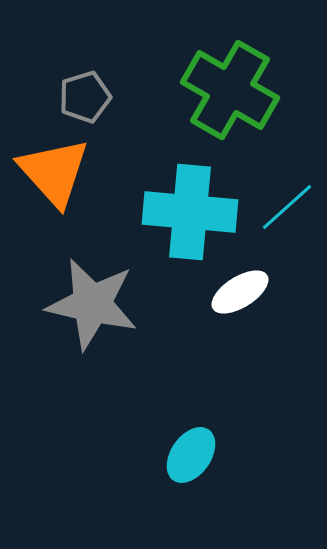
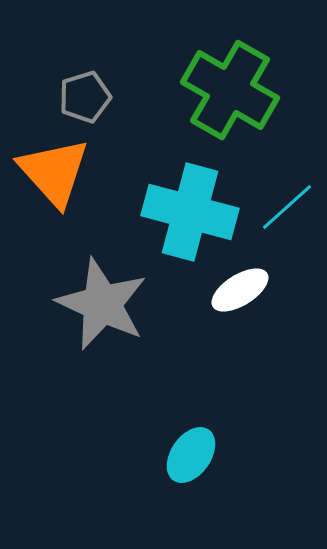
cyan cross: rotated 10 degrees clockwise
white ellipse: moved 2 px up
gray star: moved 10 px right; rotated 12 degrees clockwise
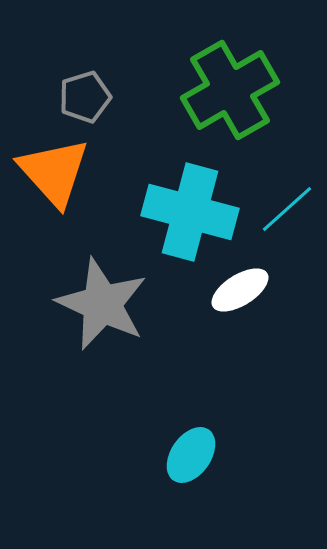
green cross: rotated 30 degrees clockwise
cyan line: moved 2 px down
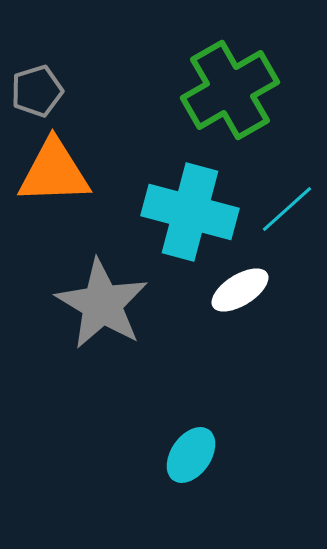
gray pentagon: moved 48 px left, 6 px up
orange triangle: rotated 50 degrees counterclockwise
gray star: rotated 6 degrees clockwise
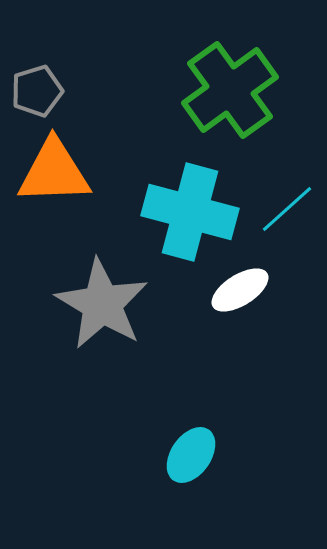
green cross: rotated 6 degrees counterclockwise
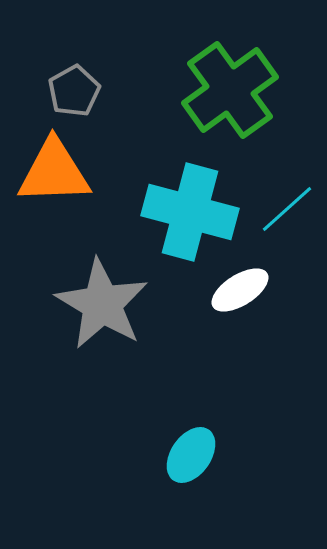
gray pentagon: moved 37 px right; rotated 12 degrees counterclockwise
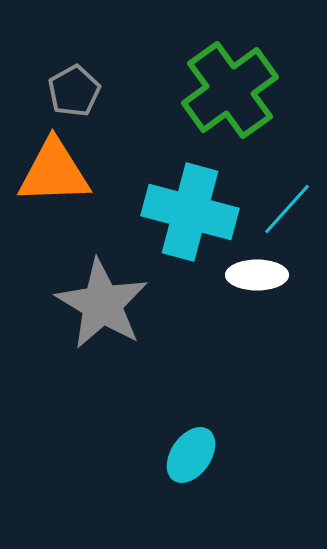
cyan line: rotated 6 degrees counterclockwise
white ellipse: moved 17 px right, 15 px up; rotated 32 degrees clockwise
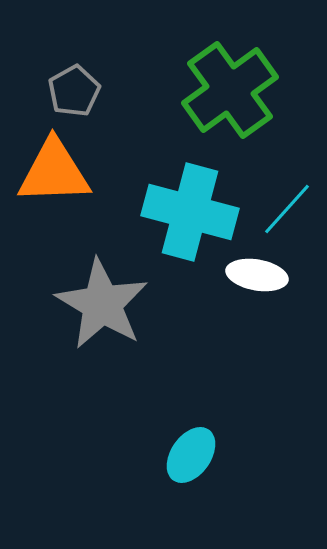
white ellipse: rotated 10 degrees clockwise
